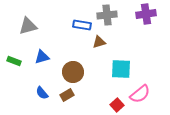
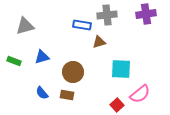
gray triangle: moved 3 px left
brown rectangle: rotated 40 degrees clockwise
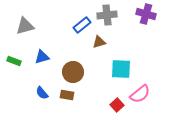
purple cross: rotated 24 degrees clockwise
blue rectangle: rotated 48 degrees counterclockwise
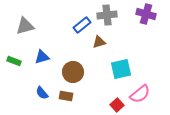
cyan square: rotated 15 degrees counterclockwise
brown rectangle: moved 1 px left, 1 px down
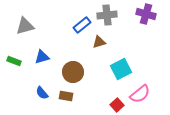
cyan square: rotated 15 degrees counterclockwise
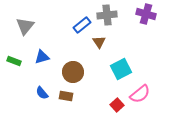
gray triangle: rotated 36 degrees counterclockwise
brown triangle: rotated 48 degrees counterclockwise
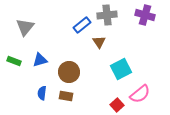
purple cross: moved 1 px left, 1 px down
gray triangle: moved 1 px down
blue triangle: moved 2 px left, 3 px down
brown circle: moved 4 px left
blue semicircle: rotated 48 degrees clockwise
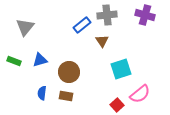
brown triangle: moved 3 px right, 1 px up
cyan square: rotated 10 degrees clockwise
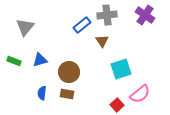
purple cross: rotated 18 degrees clockwise
brown rectangle: moved 1 px right, 2 px up
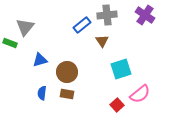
green rectangle: moved 4 px left, 18 px up
brown circle: moved 2 px left
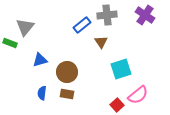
brown triangle: moved 1 px left, 1 px down
pink semicircle: moved 2 px left, 1 px down
